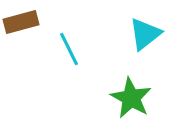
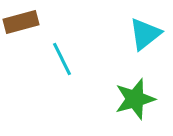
cyan line: moved 7 px left, 10 px down
green star: moved 4 px right, 1 px down; rotated 27 degrees clockwise
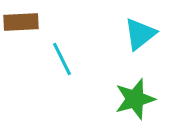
brown rectangle: rotated 12 degrees clockwise
cyan triangle: moved 5 px left
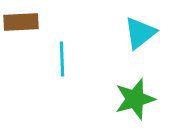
cyan triangle: moved 1 px up
cyan line: rotated 24 degrees clockwise
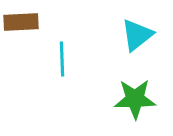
cyan triangle: moved 3 px left, 2 px down
green star: rotated 15 degrees clockwise
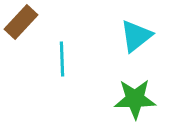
brown rectangle: rotated 44 degrees counterclockwise
cyan triangle: moved 1 px left, 1 px down
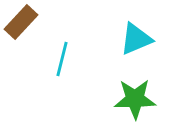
cyan triangle: moved 3 px down; rotated 15 degrees clockwise
cyan line: rotated 16 degrees clockwise
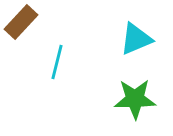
cyan line: moved 5 px left, 3 px down
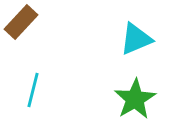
cyan line: moved 24 px left, 28 px down
green star: rotated 30 degrees counterclockwise
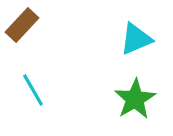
brown rectangle: moved 1 px right, 3 px down
cyan line: rotated 44 degrees counterclockwise
